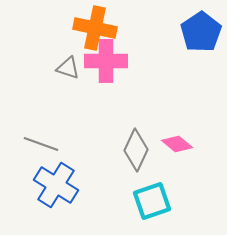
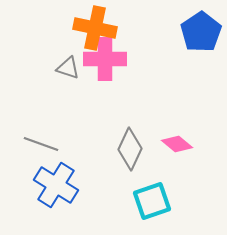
pink cross: moved 1 px left, 2 px up
gray diamond: moved 6 px left, 1 px up
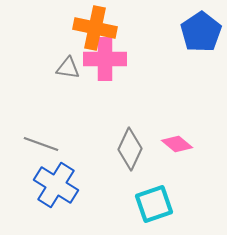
gray triangle: rotated 10 degrees counterclockwise
cyan square: moved 2 px right, 3 px down
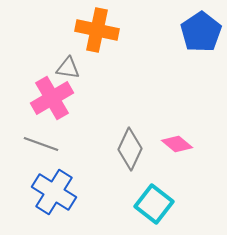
orange cross: moved 2 px right, 2 px down
pink cross: moved 53 px left, 39 px down; rotated 30 degrees counterclockwise
blue cross: moved 2 px left, 7 px down
cyan square: rotated 33 degrees counterclockwise
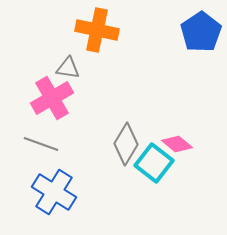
gray diamond: moved 4 px left, 5 px up; rotated 6 degrees clockwise
cyan square: moved 41 px up
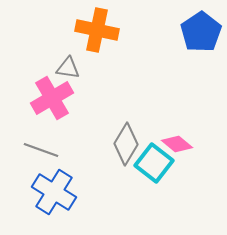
gray line: moved 6 px down
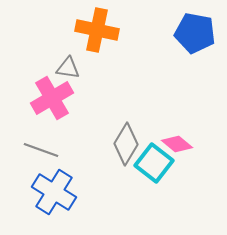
blue pentagon: moved 6 px left, 1 px down; rotated 27 degrees counterclockwise
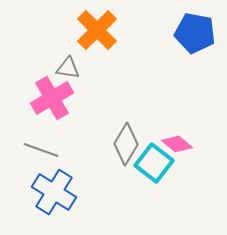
orange cross: rotated 33 degrees clockwise
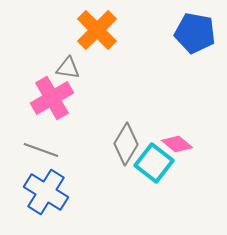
blue cross: moved 8 px left
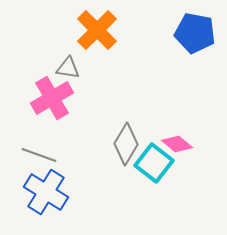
gray line: moved 2 px left, 5 px down
